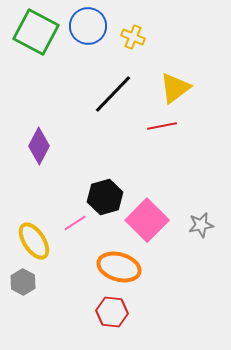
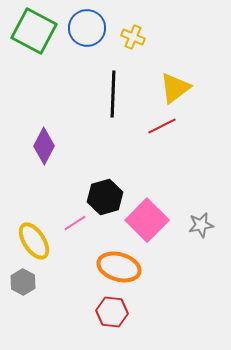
blue circle: moved 1 px left, 2 px down
green square: moved 2 px left, 1 px up
black line: rotated 42 degrees counterclockwise
red line: rotated 16 degrees counterclockwise
purple diamond: moved 5 px right
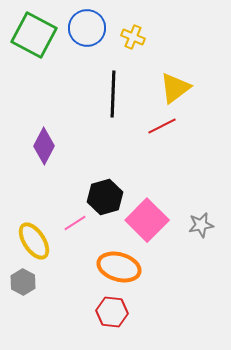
green square: moved 4 px down
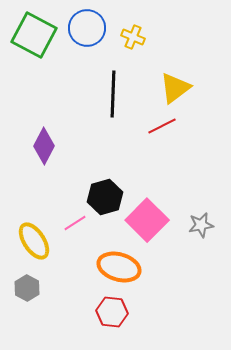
gray hexagon: moved 4 px right, 6 px down
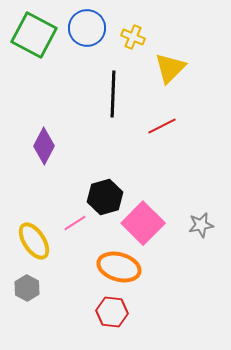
yellow triangle: moved 5 px left, 20 px up; rotated 8 degrees counterclockwise
pink square: moved 4 px left, 3 px down
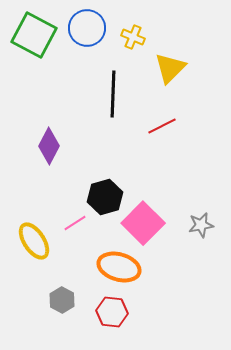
purple diamond: moved 5 px right
gray hexagon: moved 35 px right, 12 px down
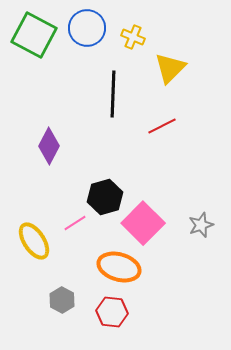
gray star: rotated 10 degrees counterclockwise
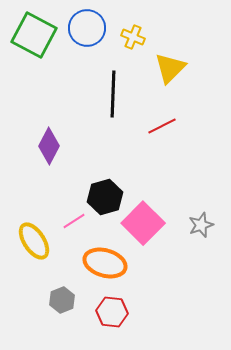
pink line: moved 1 px left, 2 px up
orange ellipse: moved 14 px left, 4 px up
gray hexagon: rotated 10 degrees clockwise
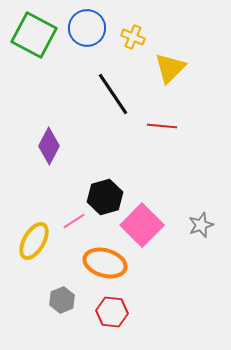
black line: rotated 36 degrees counterclockwise
red line: rotated 32 degrees clockwise
pink square: moved 1 px left, 2 px down
yellow ellipse: rotated 63 degrees clockwise
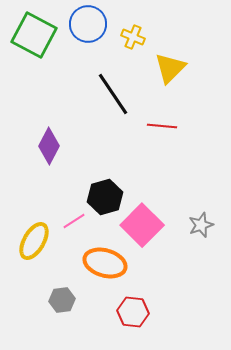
blue circle: moved 1 px right, 4 px up
gray hexagon: rotated 15 degrees clockwise
red hexagon: moved 21 px right
